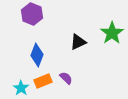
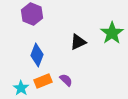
purple semicircle: moved 2 px down
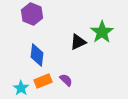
green star: moved 10 px left, 1 px up
blue diamond: rotated 15 degrees counterclockwise
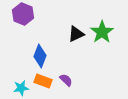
purple hexagon: moved 9 px left
black triangle: moved 2 px left, 8 px up
blue diamond: moved 3 px right, 1 px down; rotated 15 degrees clockwise
orange rectangle: rotated 42 degrees clockwise
cyan star: rotated 28 degrees clockwise
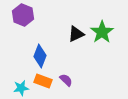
purple hexagon: moved 1 px down
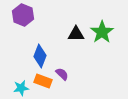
black triangle: rotated 24 degrees clockwise
purple semicircle: moved 4 px left, 6 px up
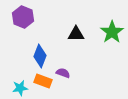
purple hexagon: moved 2 px down
green star: moved 10 px right
purple semicircle: moved 1 px right, 1 px up; rotated 24 degrees counterclockwise
cyan star: moved 1 px left
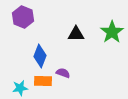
orange rectangle: rotated 18 degrees counterclockwise
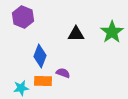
cyan star: moved 1 px right
